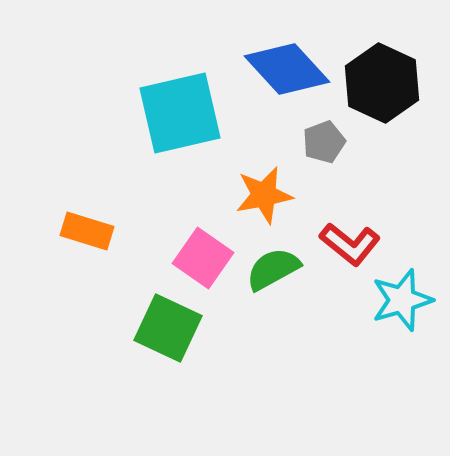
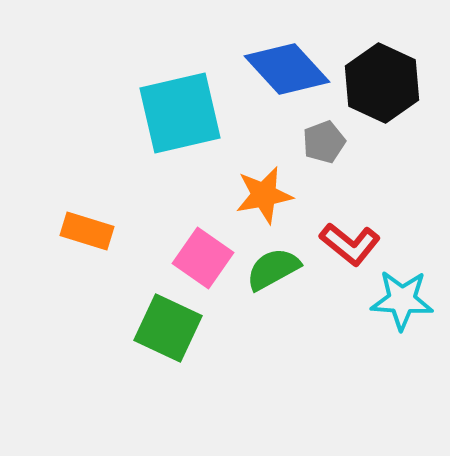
cyan star: rotated 20 degrees clockwise
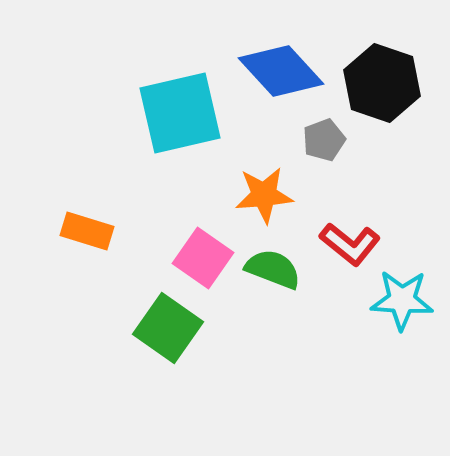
blue diamond: moved 6 px left, 2 px down
black hexagon: rotated 6 degrees counterclockwise
gray pentagon: moved 2 px up
orange star: rotated 6 degrees clockwise
green semicircle: rotated 50 degrees clockwise
green square: rotated 10 degrees clockwise
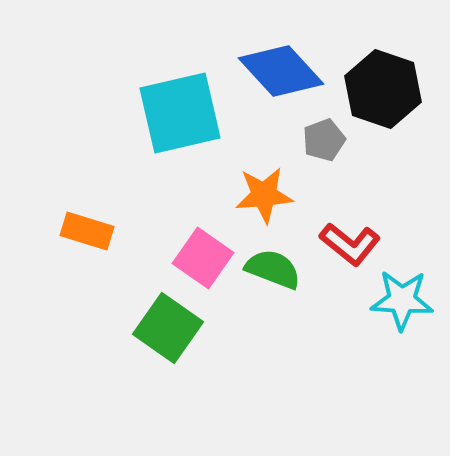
black hexagon: moved 1 px right, 6 px down
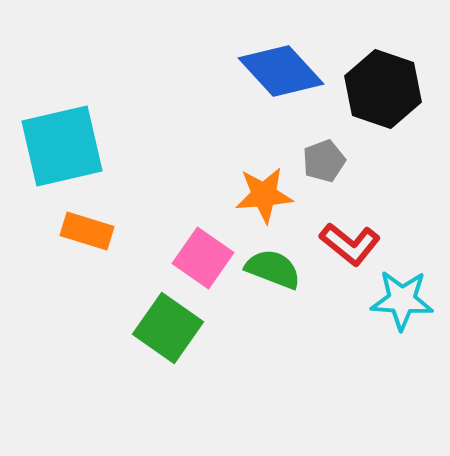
cyan square: moved 118 px left, 33 px down
gray pentagon: moved 21 px down
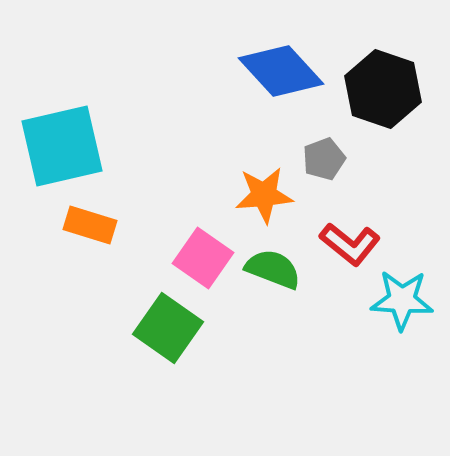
gray pentagon: moved 2 px up
orange rectangle: moved 3 px right, 6 px up
